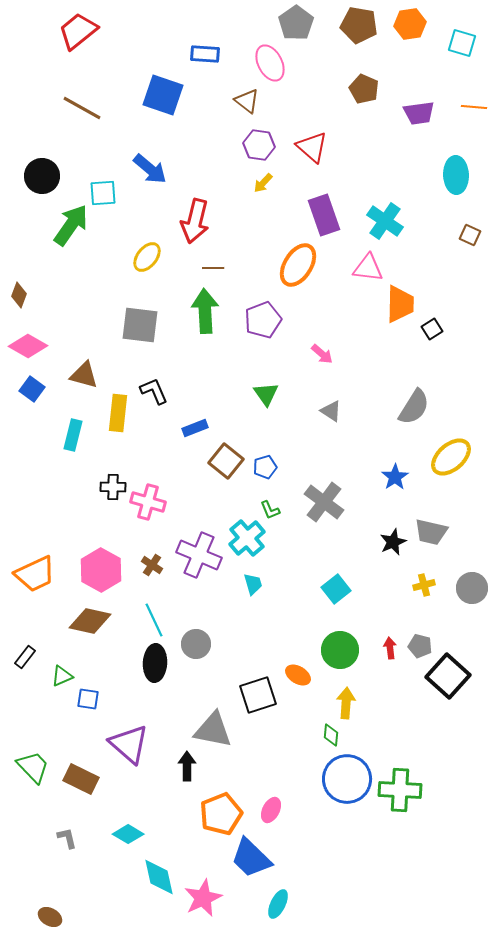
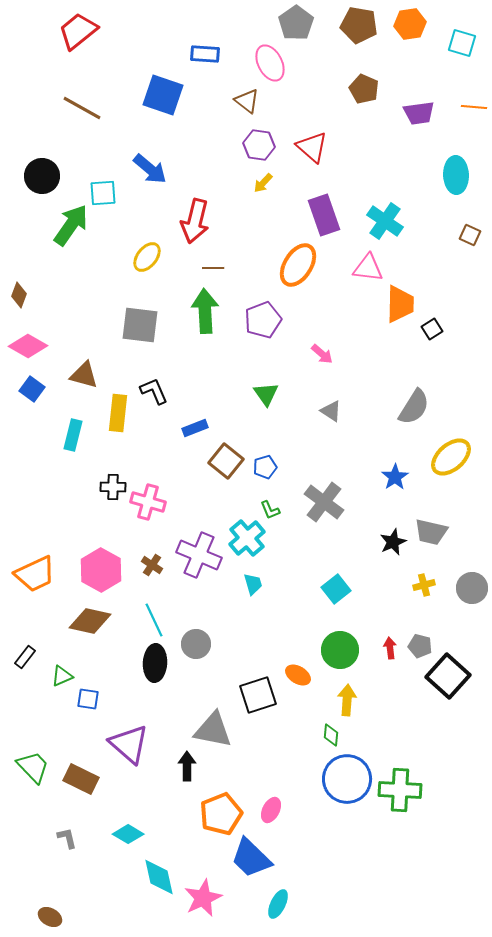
yellow arrow at (346, 703): moved 1 px right, 3 px up
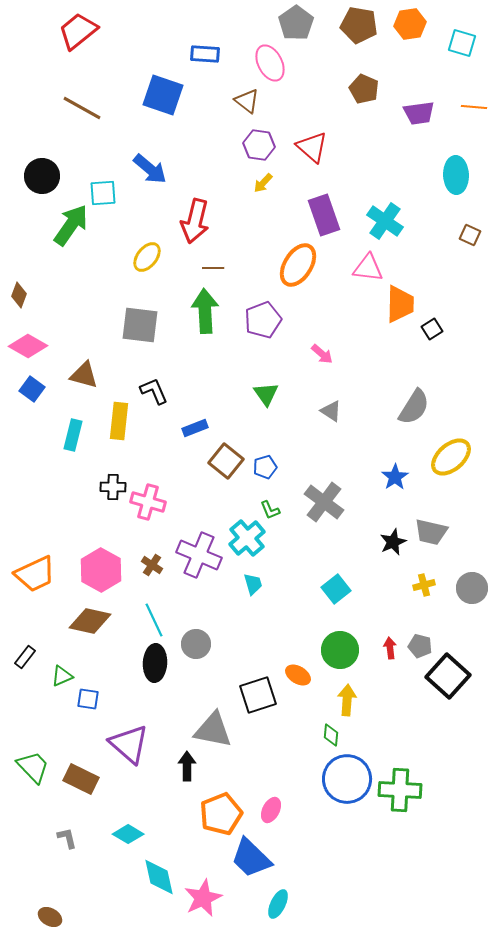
yellow rectangle at (118, 413): moved 1 px right, 8 px down
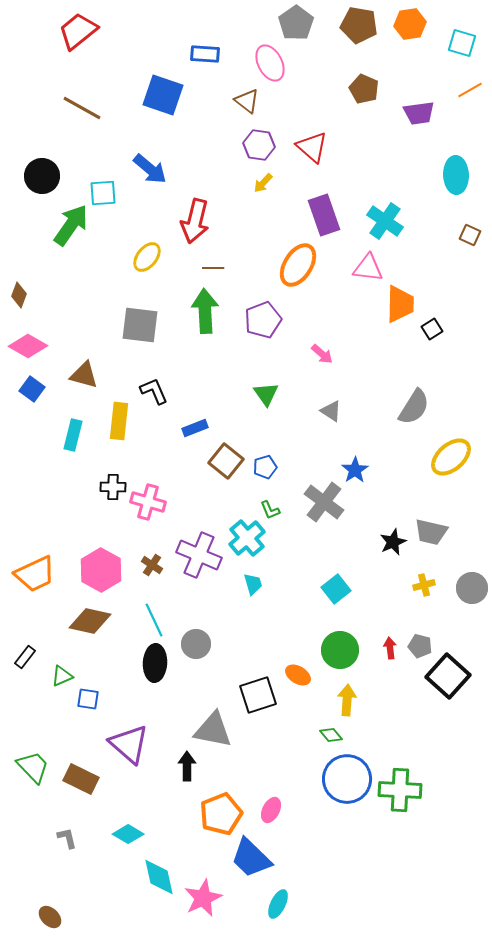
orange line at (474, 107): moved 4 px left, 17 px up; rotated 35 degrees counterclockwise
blue star at (395, 477): moved 40 px left, 7 px up
green diamond at (331, 735): rotated 45 degrees counterclockwise
brown ellipse at (50, 917): rotated 15 degrees clockwise
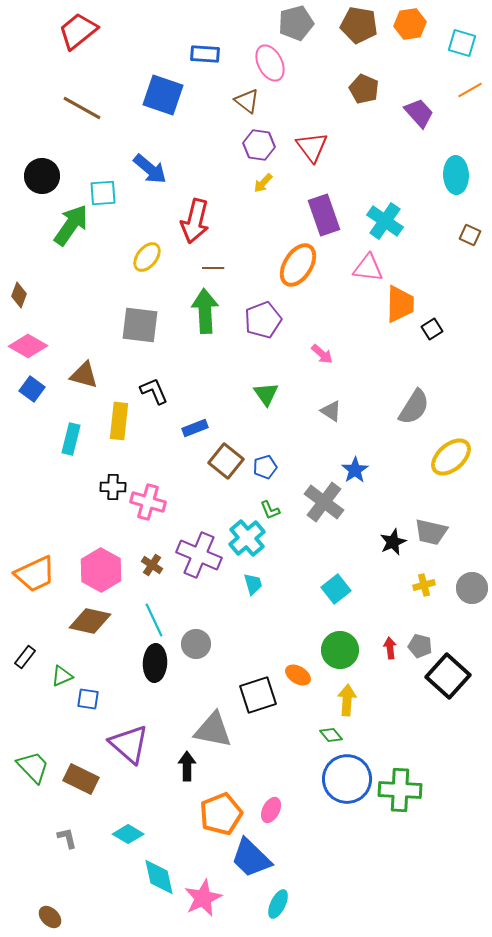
gray pentagon at (296, 23): rotated 20 degrees clockwise
purple trapezoid at (419, 113): rotated 124 degrees counterclockwise
red triangle at (312, 147): rotated 12 degrees clockwise
cyan rectangle at (73, 435): moved 2 px left, 4 px down
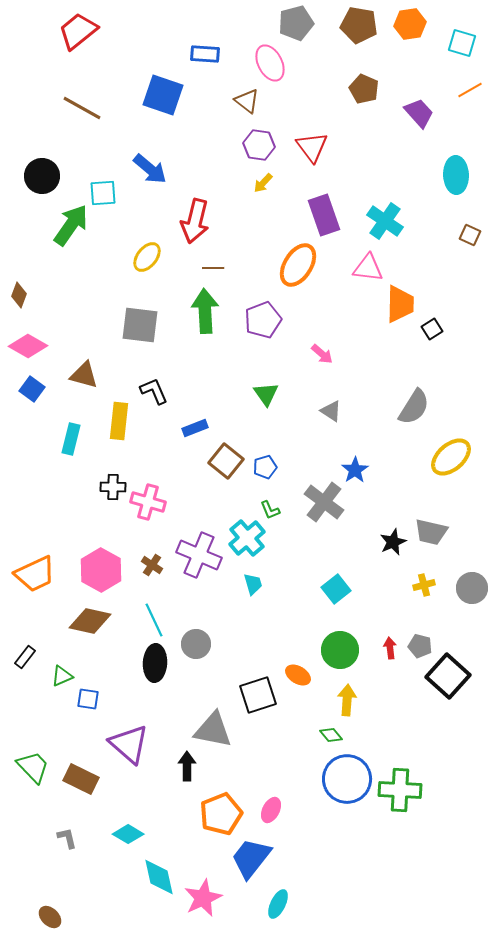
blue trapezoid at (251, 858): rotated 84 degrees clockwise
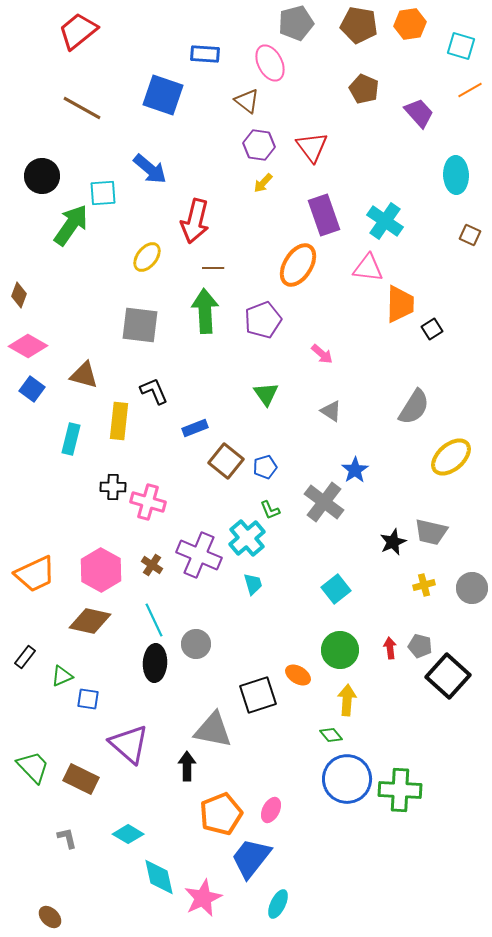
cyan square at (462, 43): moved 1 px left, 3 px down
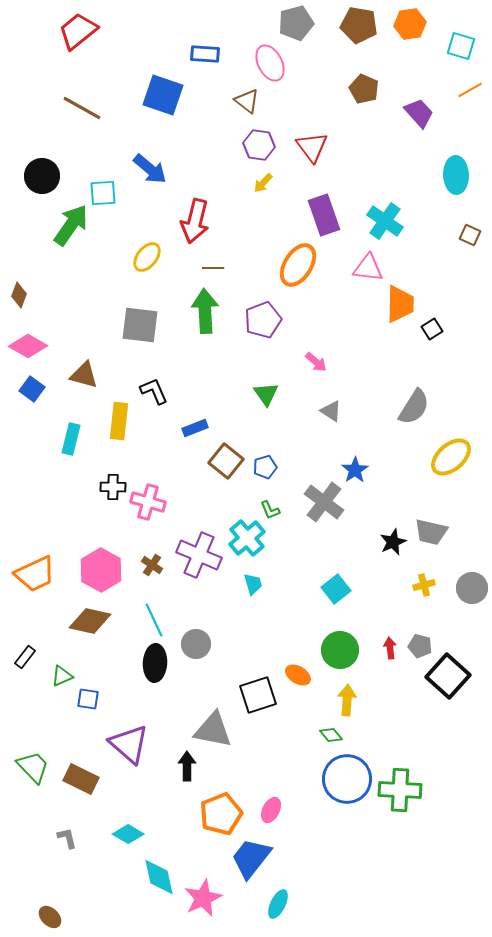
pink arrow at (322, 354): moved 6 px left, 8 px down
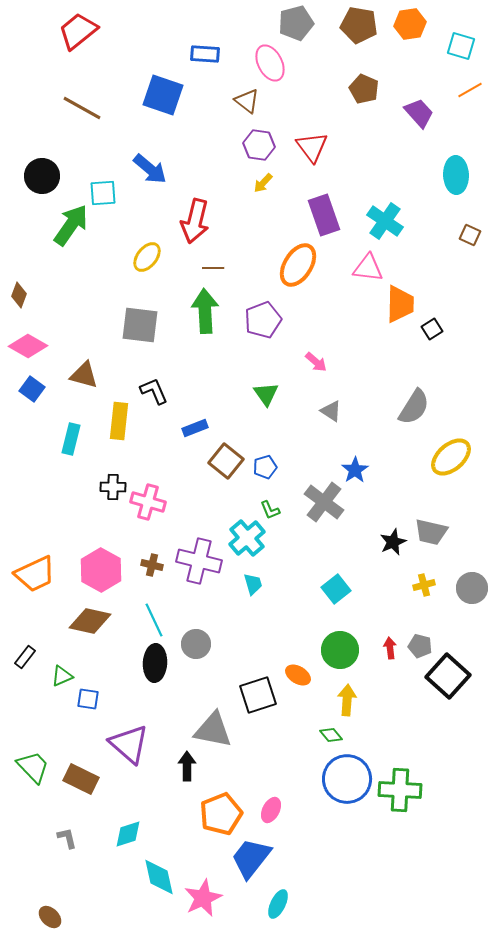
purple cross at (199, 555): moved 6 px down; rotated 9 degrees counterclockwise
brown cross at (152, 565): rotated 20 degrees counterclockwise
cyan diamond at (128, 834): rotated 48 degrees counterclockwise
